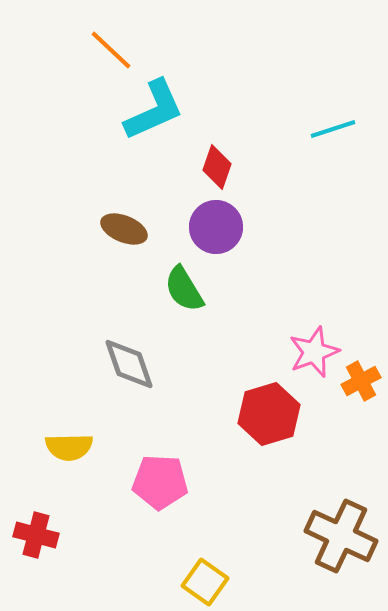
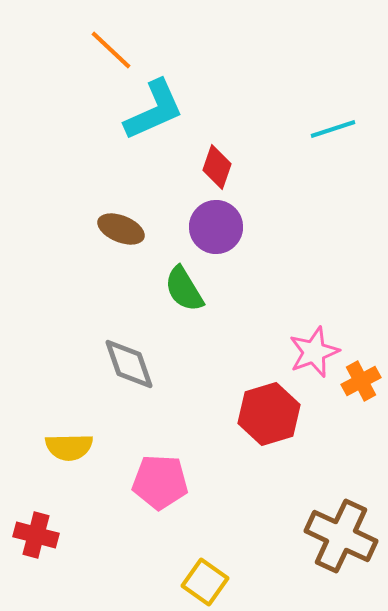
brown ellipse: moved 3 px left
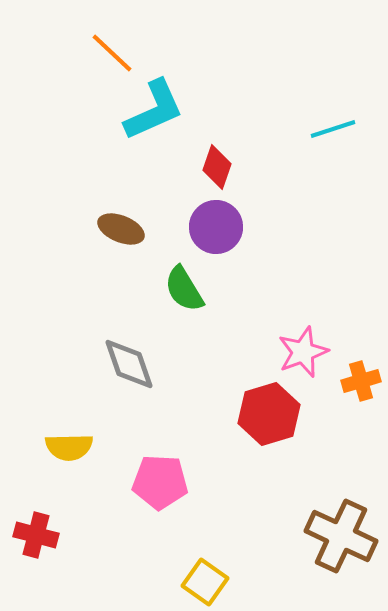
orange line: moved 1 px right, 3 px down
pink star: moved 11 px left
orange cross: rotated 12 degrees clockwise
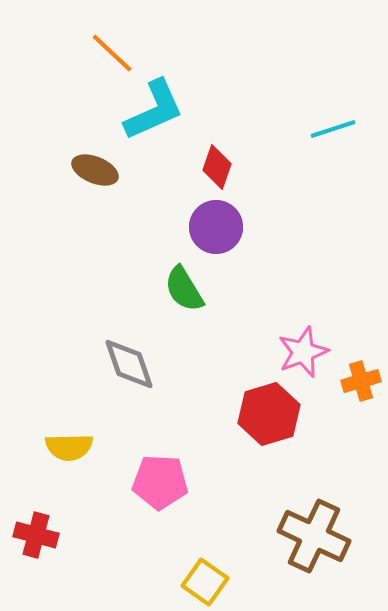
brown ellipse: moved 26 px left, 59 px up
brown cross: moved 27 px left
